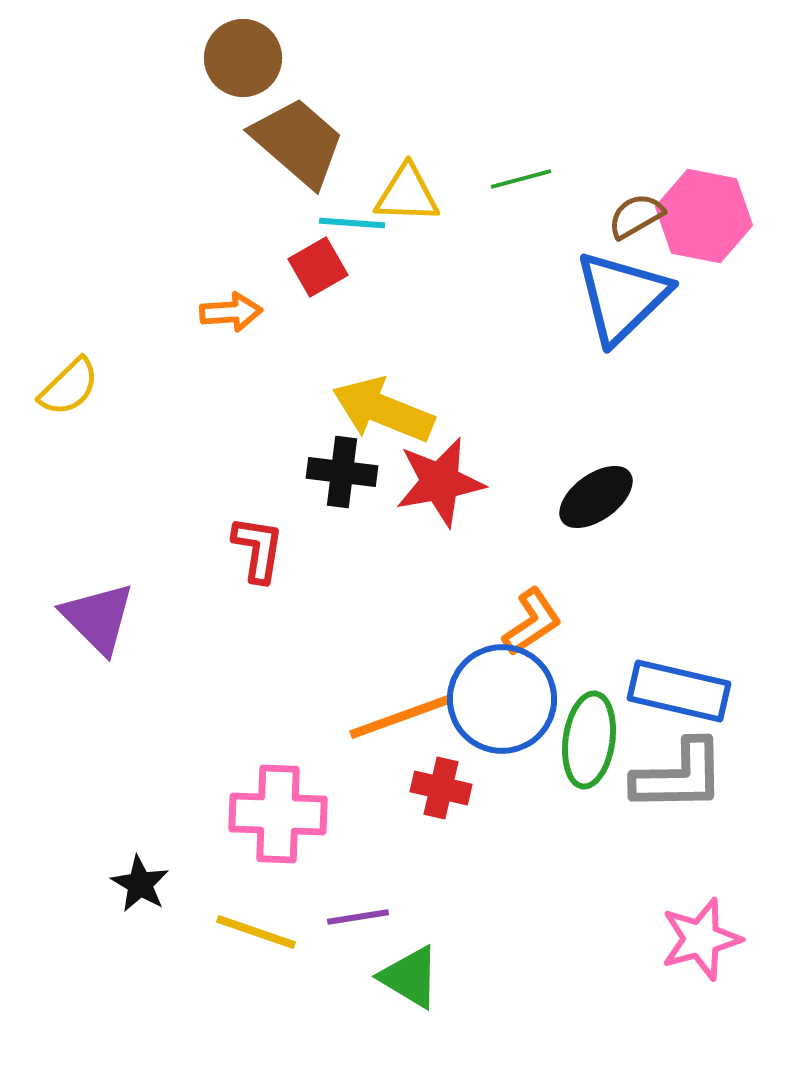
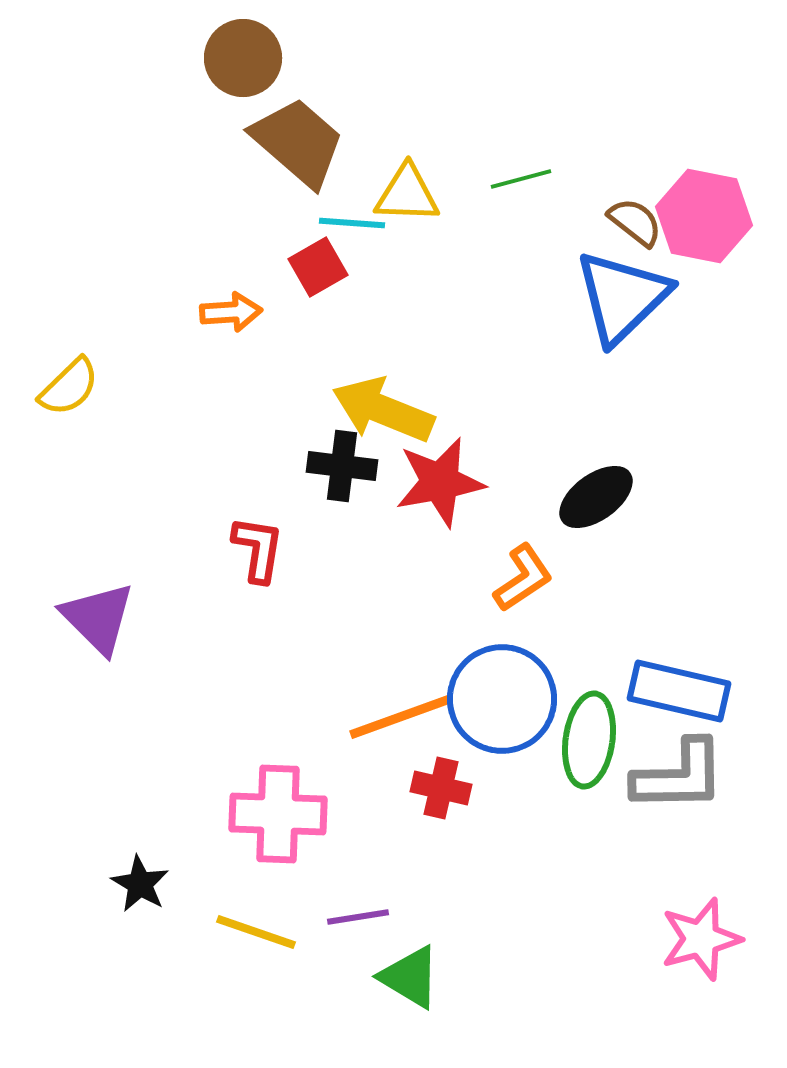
brown semicircle: moved 1 px left, 6 px down; rotated 68 degrees clockwise
black cross: moved 6 px up
orange L-shape: moved 9 px left, 44 px up
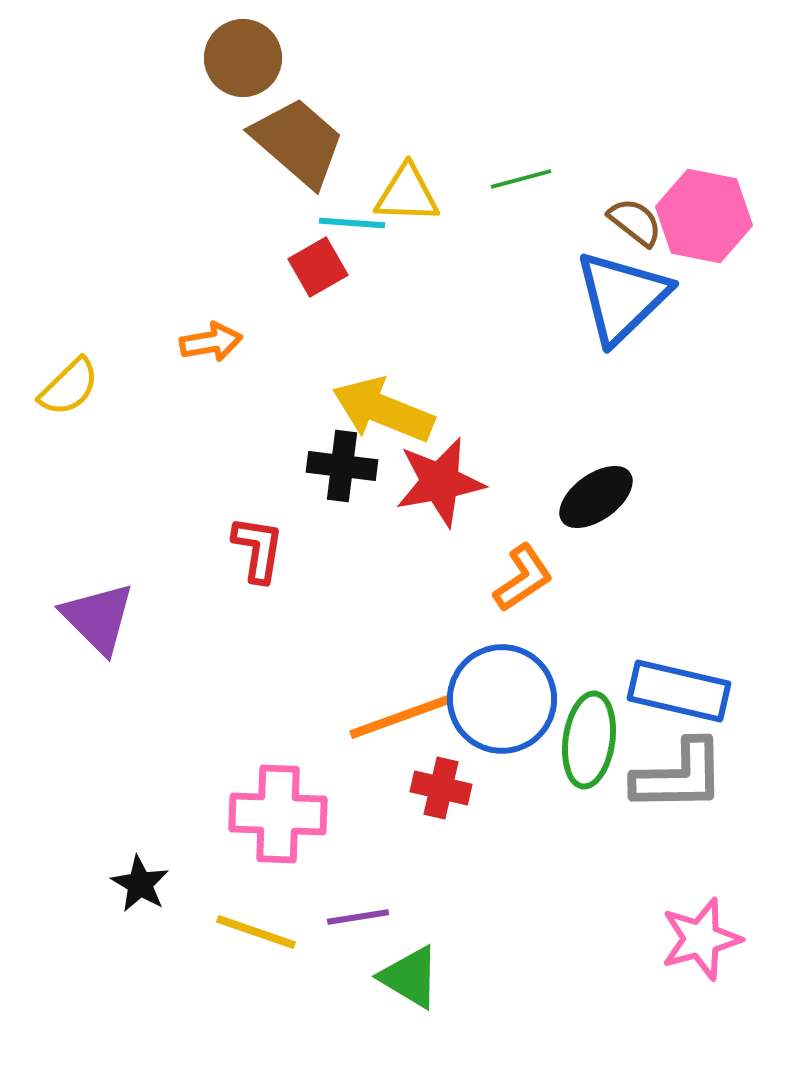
orange arrow: moved 20 px left, 30 px down; rotated 6 degrees counterclockwise
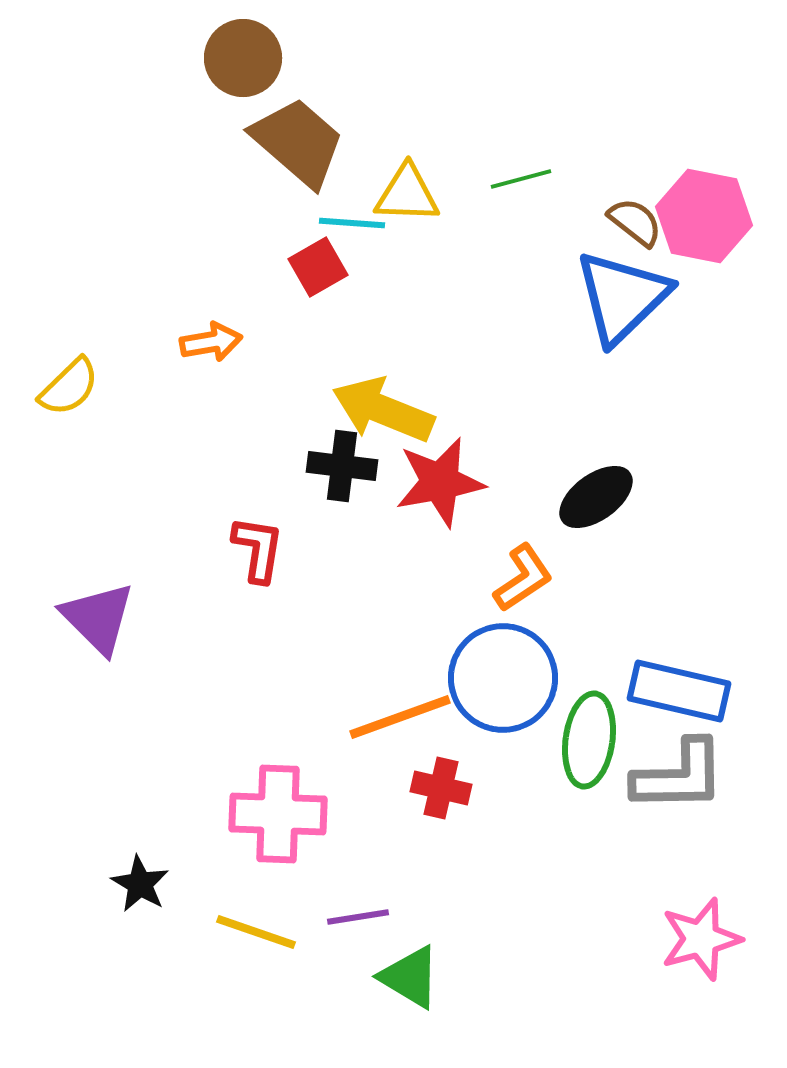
blue circle: moved 1 px right, 21 px up
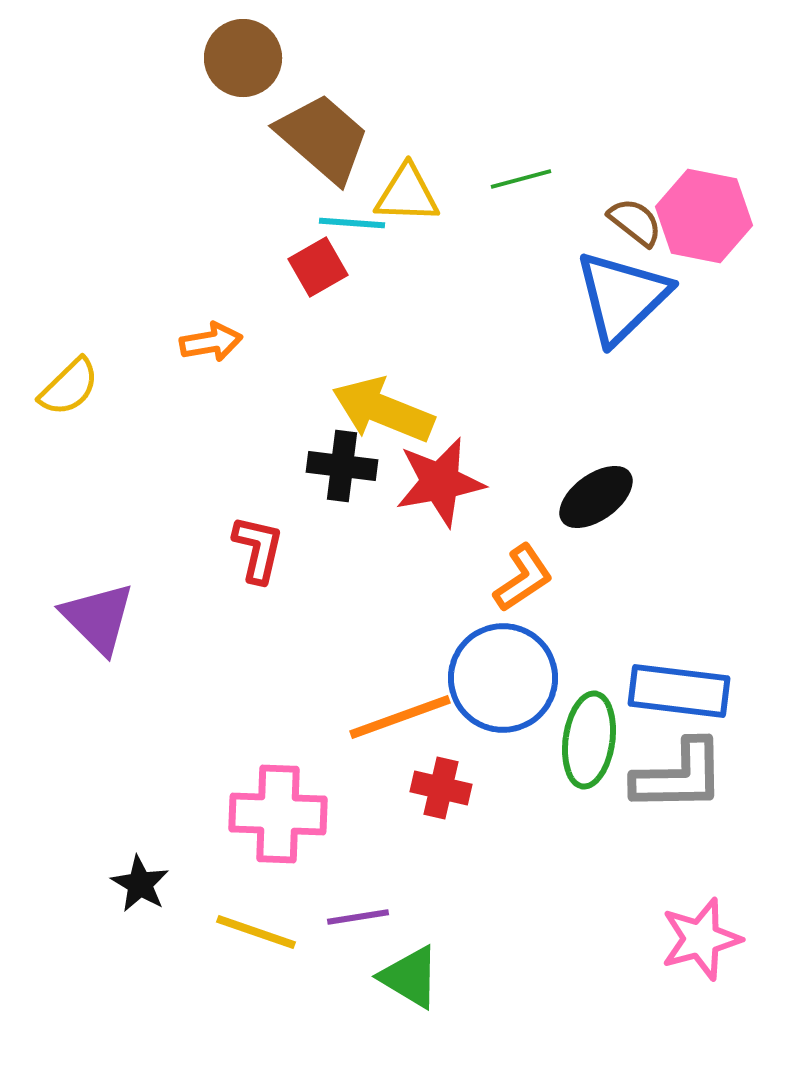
brown trapezoid: moved 25 px right, 4 px up
red L-shape: rotated 4 degrees clockwise
blue rectangle: rotated 6 degrees counterclockwise
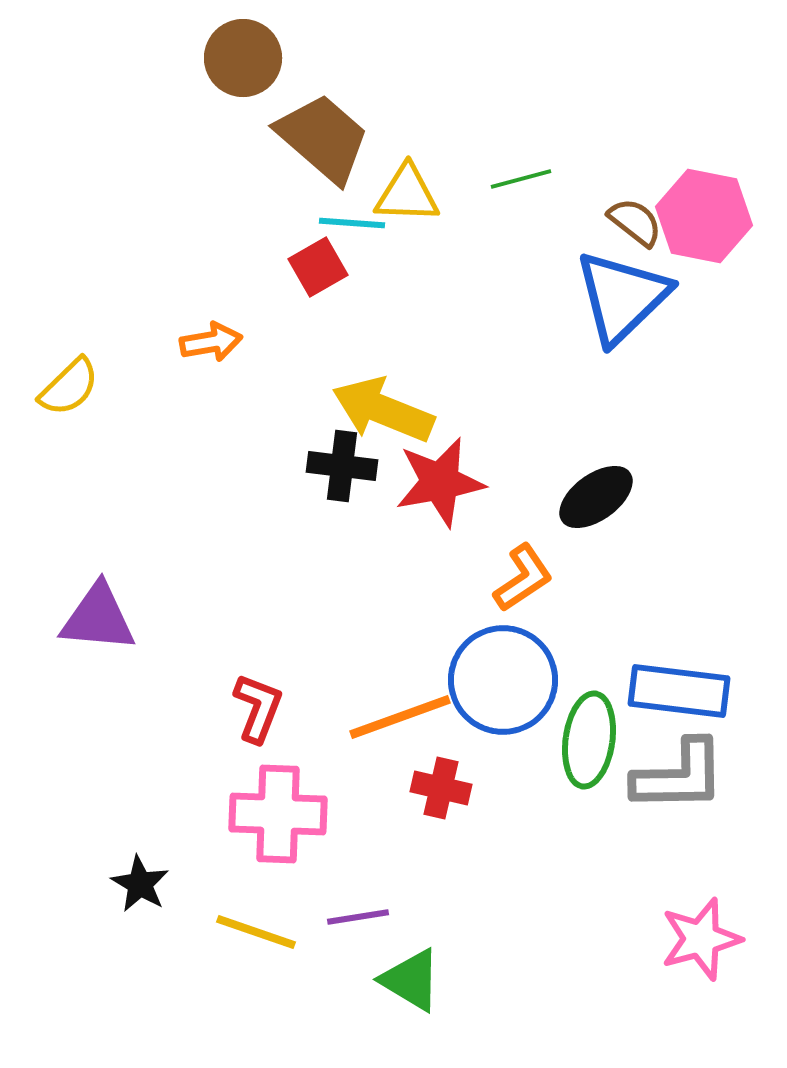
red L-shape: moved 159 px down; rotated 8 degrees clockwise
purple triangle: rotated 40 degrees counterclockwise
blue circle: moved 2 px down
green triangle: moved 1 px right, 3 px down
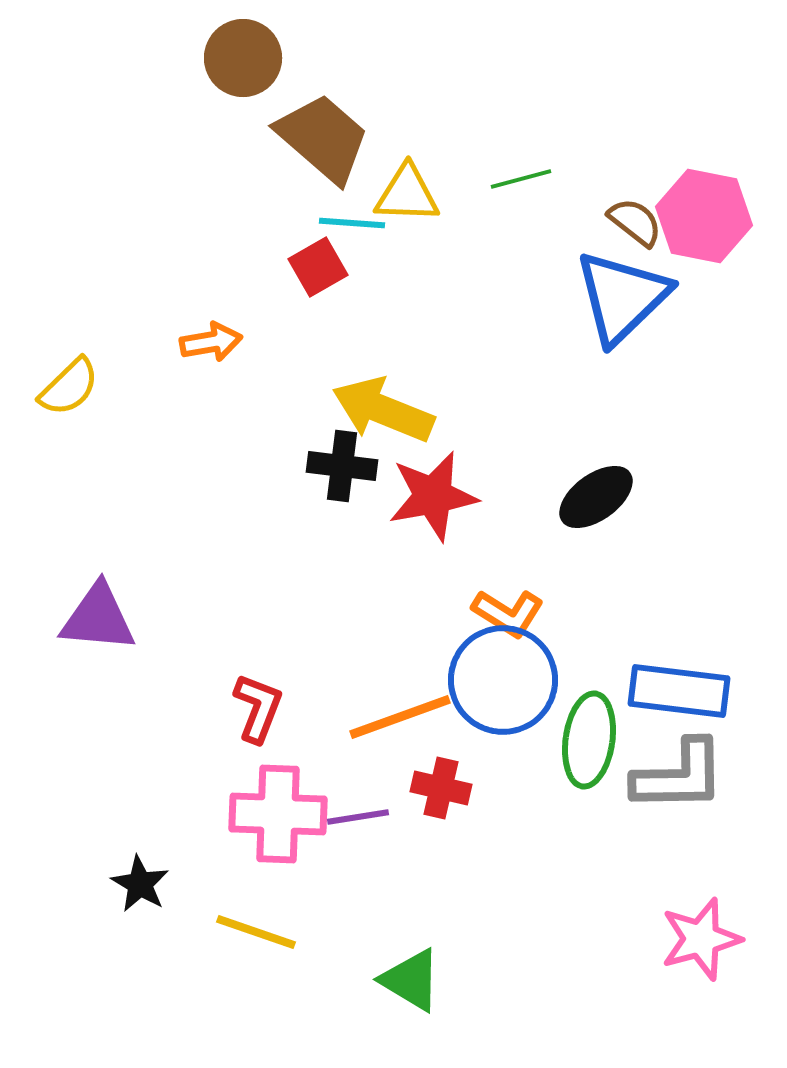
red star: moved 7 px left, 14 px down
orange L-shape: moved 15 px left, 35 px down; rotated 66 degrees clockwise
purple line: moved 100 px up
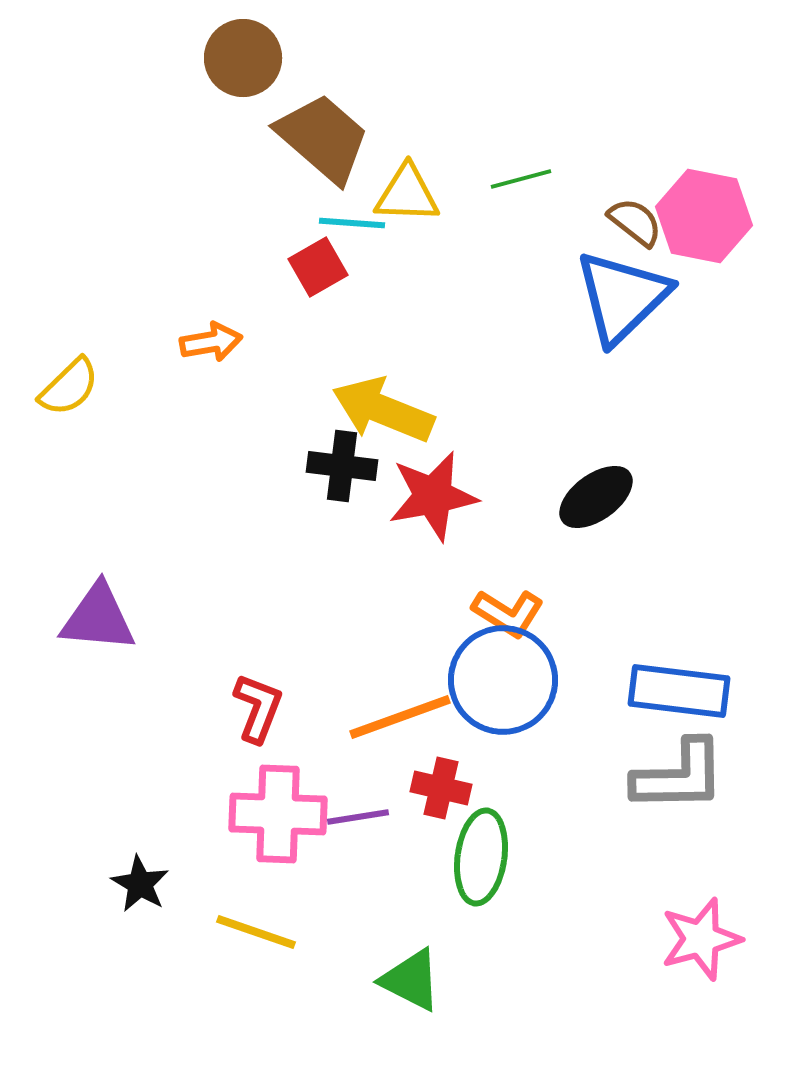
green ellipse: moved 108 px left, 117 px down
green triangle: rotated 4 degrees counterclockwise
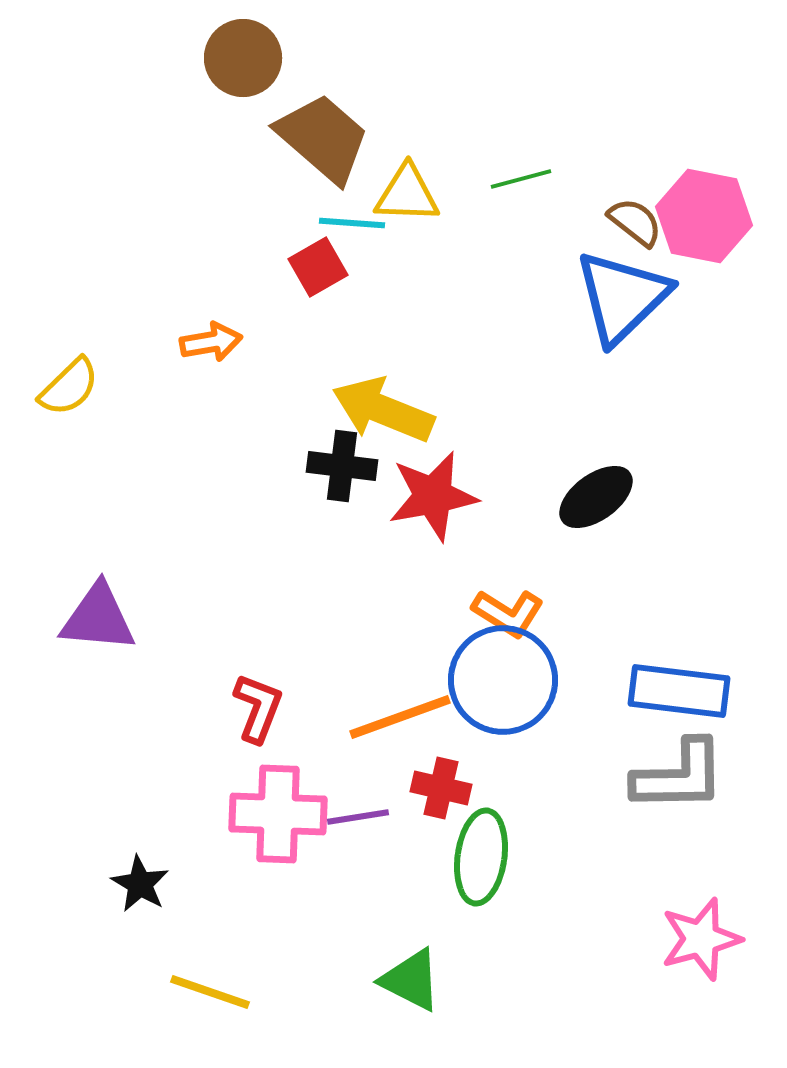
yellow line: moved 46 px left, 60 px down
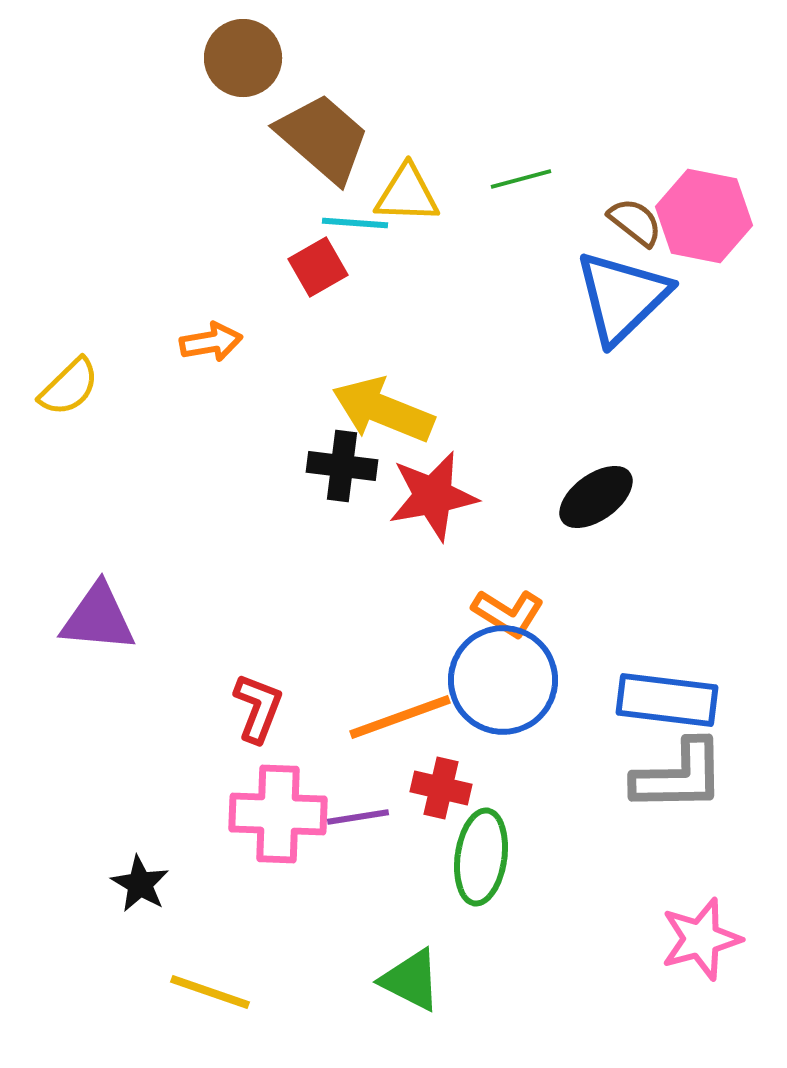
cyan line: moved 3 px right
blue rectangle: moved 12 px left, 9 px down
